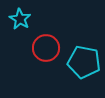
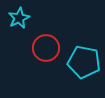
cyan star: moved 1 px left, 1 px up; rotated 15 degrees clockwise
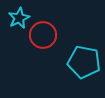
red circle: moved 3 px left, 13 px up
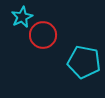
cyan star: moved 3 px right, 1 px up
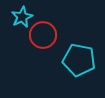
cyan pentagon: moved 5 px left, 2 px up
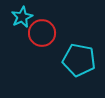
red circle: moved 1 px left, 2 px up
